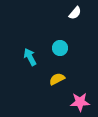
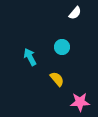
cyan circle: moved 2 px right, 1 px up
yellow semicircle: rotated 77 degrees clockwise
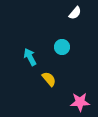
yellow semicircle: moved 8 px left
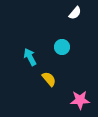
pink star: moved 2 px up
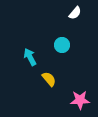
cyan circle: moved 2 px up
